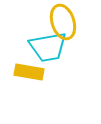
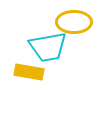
yellow ellipse: moved 11 px right; rotated 72 degrees counterclockwise
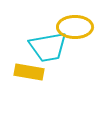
yellow ellipse: moved 1 px right, 5 px down
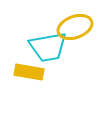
yellow ellipse: rotated 20 degrees counterclockwise
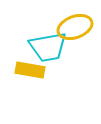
yellow rectangle: moved 1 px right, 2 px up
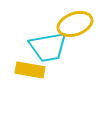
yellow ellipse: moved 3 px up
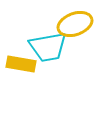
yellow rectangle: moved 9 px left, 6 px up
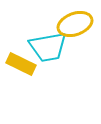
yellow rectangle: rotated 16 degrees clockwise
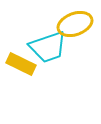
cyan trapezoid: rotated 9 degrees counterclockwise
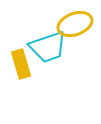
yellow rectangle: rotated 48 degrees clockwise
